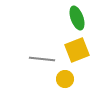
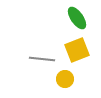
green ellipse: rotated 15 degrees counterclockwise
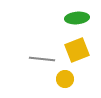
green ellipse: rotated 60 degrees counterclockwise
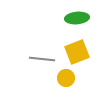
yellow square: moved 2 px down
yellow circle: moved 1 px right, 1 px up
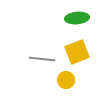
yellow circle: moved 2 px down
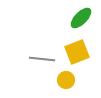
green ellipse: moved 4 px right; rotated 40 degrees counterclockwise
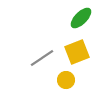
gray line: moved 1 px up; rotated 40 degrees counterclockwise
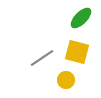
yellow square: rotated 35 degrees clockwise
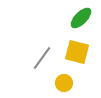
gray line: rotated 20 degrees counterclockwise
yellow circle: moved 2 px left, 3 px down
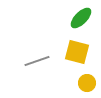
gray line: moved 5 px left, 3 px down; rotated 35 degrees clockwise
yellow circle: moved 23 px right
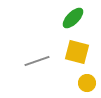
green ellipse: moved 8 px left
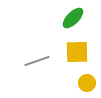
yellow square: rotated 15 degrees counterclockwise
